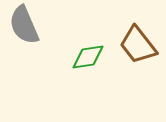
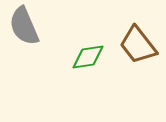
gray semicircle: moved 1 px down
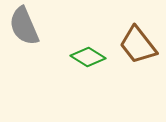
green diamond: rotated 40 degrees clockwise
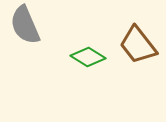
gray semicircle: moved 1 px right, 1 px up
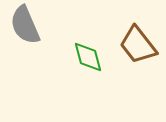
green diamond: rotated 44 degrees clockwise
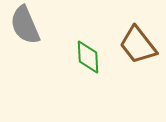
green diamond: rotated 12 degrees clockwise
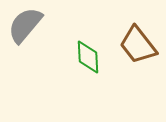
gray semicircle: rotated 63 degrees clockwise
